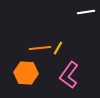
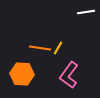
orange line: rotated 15 degrees clockwise
orange hexagon: moved 4 px left, 1 px down
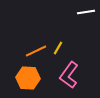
orange line: moved 4 px left, 3 px down; rotated 35 degrees counterclockwise
orange hexagon: moved 6 px right, 4 px down
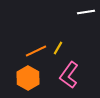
orange hexagon: rotated 25 degrees clockwise
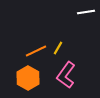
pink L-shape: moved 3 px left
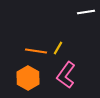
orange line: rotated 35 degrees clockwise
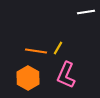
pink L-shape: rotated 12 degrees counterclockwise
